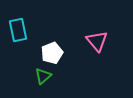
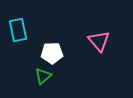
pink triangle: moved 2 px right
white pentagon: rotated 20 degrees clockwise
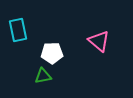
pink triangle: rotated 10 degrees counterclockwise
green triangle: rotated 30 degrees clockwise
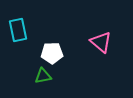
pink triangle: moved 2 px right, 1 px down
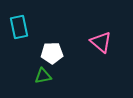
cyan rectangle: moved 1 px right, 3 px up
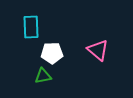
cyan rectangle: moved 12 px right; rotated 10 degrees clockwise
pink triangle: moved 3 px left, 8 px down
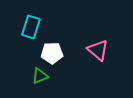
cyan rectangle: rotated 20 degrees clockwise
green triangle: moved 3 px left; rotated 12 degrees counterclockwise
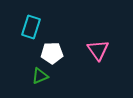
pink triangle: rotated 15 degrees clockwise
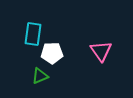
cyan rectangle: moved 2 px right, 7 px down; rotated 10 degrees counterclockwise
pink triangle: moved 3 px right, 1 px down
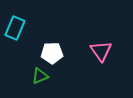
cyan rectangle: moved 18 px left, 6 px up; rotated 15 degrees clockwise
